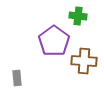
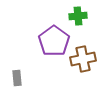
green cross: rotated 12 degrees counterclockwise
brown cross: moved 1 px left, 2 px up; rotated 15 degrees counterclockwise
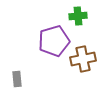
purple pentagon: rotated 20 degrees clockwise
gray rectangle: moved 1 px down
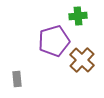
brown cross: moved 1 px left, 1 px down; rotated 35 degrees counterclockwise
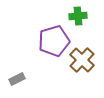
gray rectangle: rotated 70 degrees clockwise
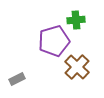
green cross: moved 2 px left, 4 px down
brown cross: moved 5 px left, 7 px down
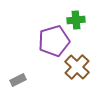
gray rectangle: moved 1 px right, 1 px down
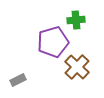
purple pentagon: moved 1 px left, 1 px down
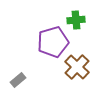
gray rectangle: rotated 14 degrees counterclockwise
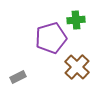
purple pentagon: moved 2 px left, 4 px up
gray rectangle: moved 3 px up; rotated 14 degrees clockwise
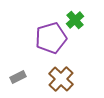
green cross: moved 1 px left; rotated 36 degrees counterclockwise
brown cross: moved 16 px left, 12 px down
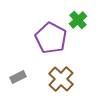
green cross: moved 3 px right
purple pentagon: rotated 28 degrees counterclockwise
